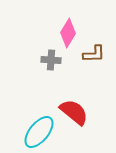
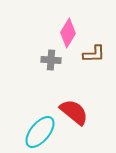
cyan ellipse: moved 1 px right
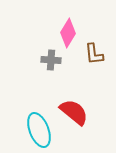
brown L-shape: rotated 85 degrees clockwise
cyan ellipse: moved 1 px left, 2 px up; rotated 60 degrees counterclockwise
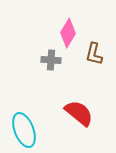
brown L-shape: rotated 20 degrees clockwise
red semicircle: moved 5 px right, 1 px down
cyan ellipse: moved 15 px left
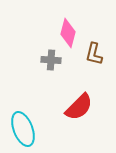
pink diamond: rotated 16 degrees counterclockwise
red semicircle: moved 6 px up; rotated 96 degrees clockwise
cyan ellipse: moved 1 px left, 1 px up
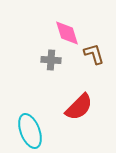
pink diamond: moved 1 px left; rotated 32 degrees counterclockwise
brown L-shape: rotated 150 degrees clockwise
cyan ellipse: moved 7 px right, 2 px down
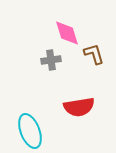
gray cross: rotated 12 degrees counterclockwise
red semicircle: rotated 36 degrees clockwise
